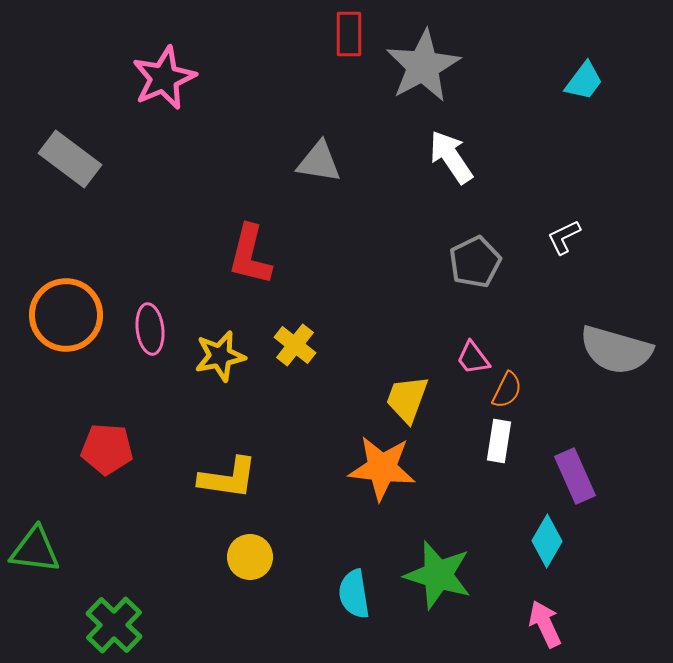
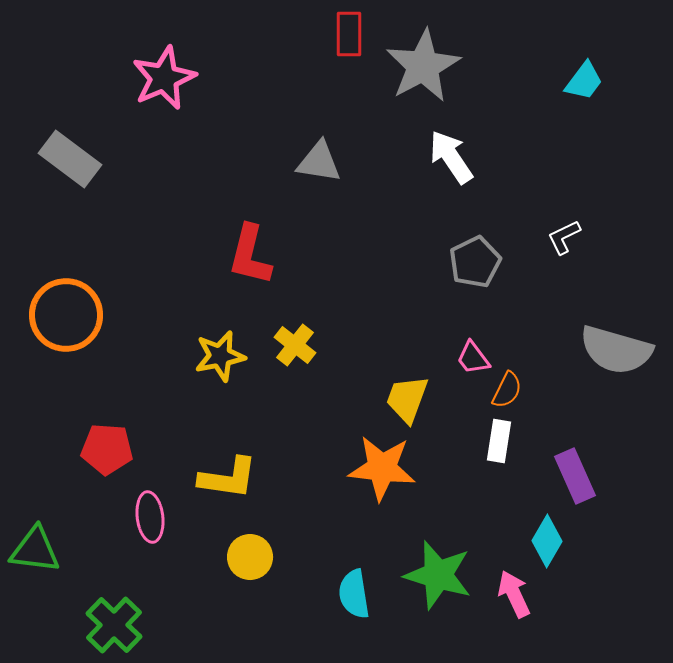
pink ellipse: moved 188 px down
pink arrow: moved 31 px left, 30 px up
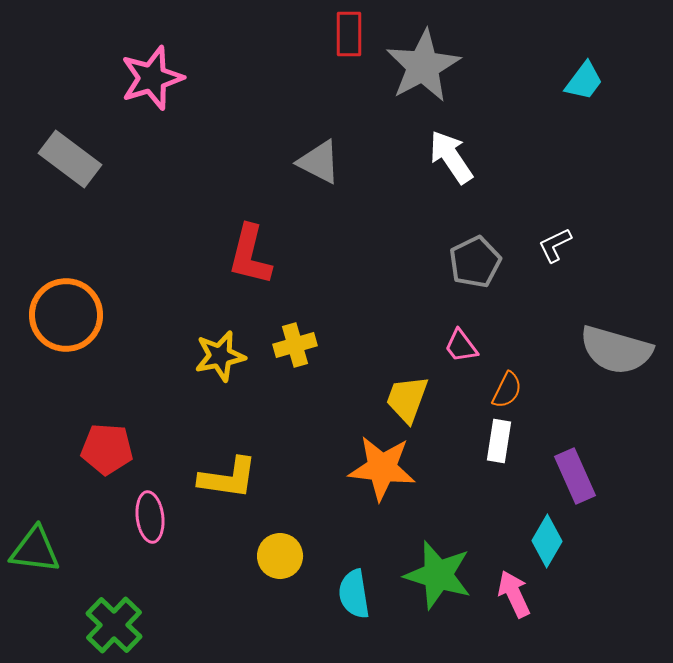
pink star: moved 12 px left; rotated 6 degrees clockwise
gray triangle: rotated 18 degrees clockwise
white L-shape: moved 9 px left, 8 px down
yellow cross: rotated 36 degrees clockwise
pink trapezoid: moved 12 px left, 12 px up
yellow circle: moved 30 px right, 1 px up
